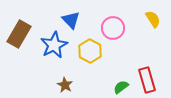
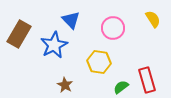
yellow hexagon: moved 9 px right, 11 px down; rotated 20 degrees counterclockwise
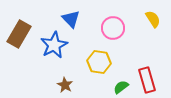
blue triangle: moved 1 px up
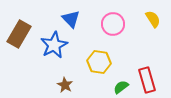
pink circle: moved 4 px up
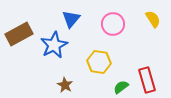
blue triangle: rotated 24 degrees clockwise
brown rectangle: rotated 32 degrees clockwise
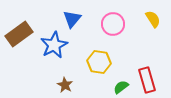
blue triangle: moved 1 px right
brown rectangle: rotated 8 degrees counterclockwise
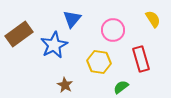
pink circle: moved 6 px down
red rectangle: moved 6 px left, 21 px up
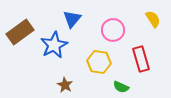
brown rectangle: moved 1 px right, 2 px up
green semicircle: rotated 119 degrees counterclockwise
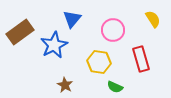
green semicircle: moved 6 px left
